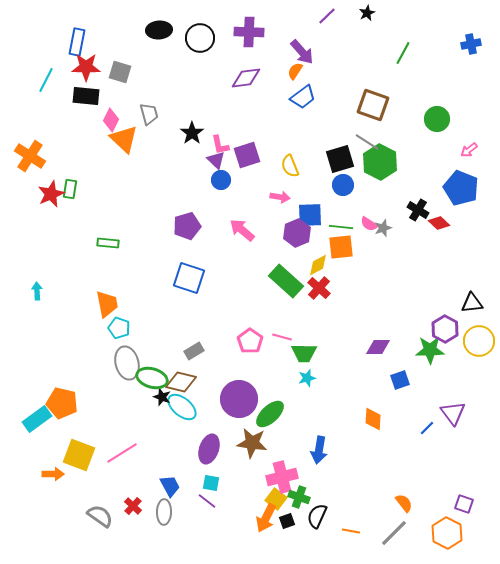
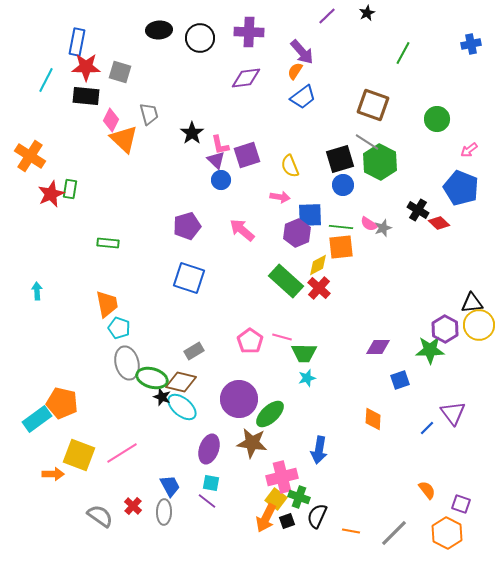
yellow circle at (479, 341): moved 16 px up
orange semicircle at (404, 503): moved 23 px right, 13 px up
purple square at (464, 504): moved 3 px left
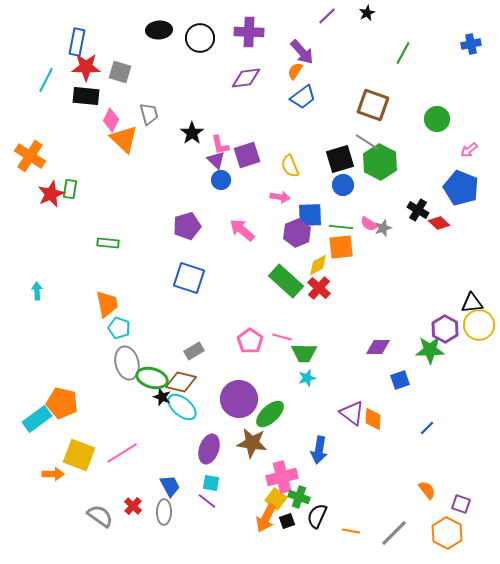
purple triangle at (453, 413): moved 101 px left; rotated 16 degrees counterclockwise
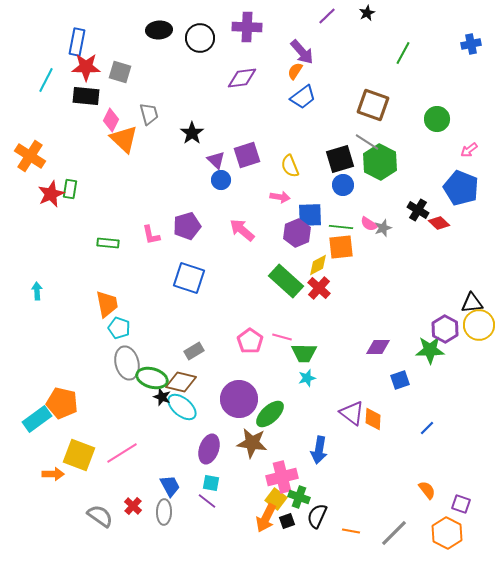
purple cross at (249, 32): moved 2 px left, 5 px up
purple diamond at (246, 78): moved 4 px left
pink L-shape at (220, 145): moved 69 px left, 90 px down
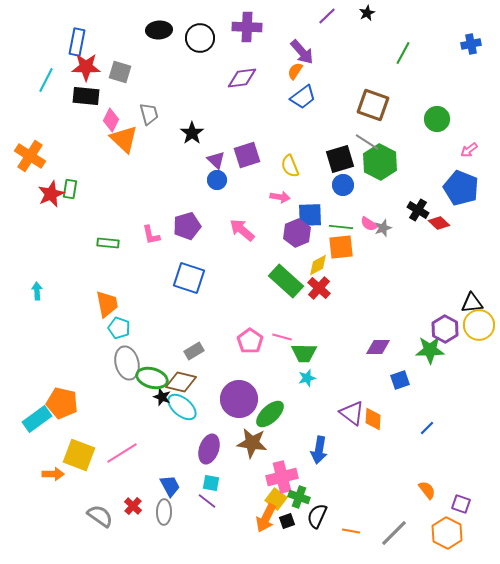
blue circle at (221, 180): moved 4 px left
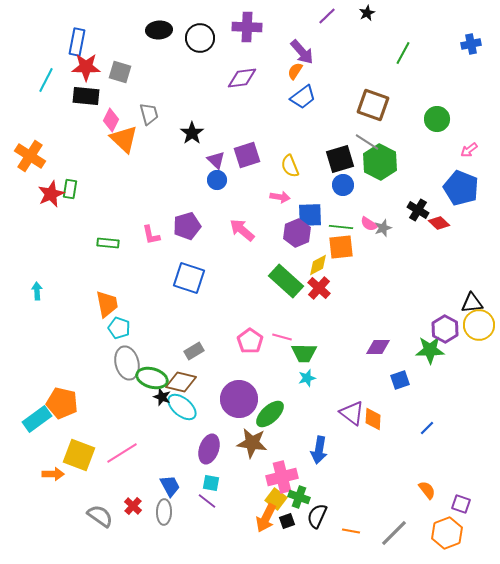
orange hexagon at (447, 533): rotated 12 degrees clockwise
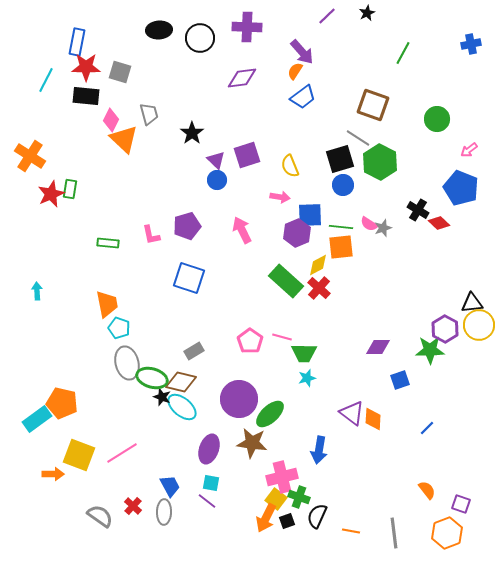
gray line at (367, 142): moved 9 px left, 4 px up
pink arrow at (242, 230): rotated 24 degrees clockwise
gray line at (394, 533): rotated 52 degrees counterclockwise
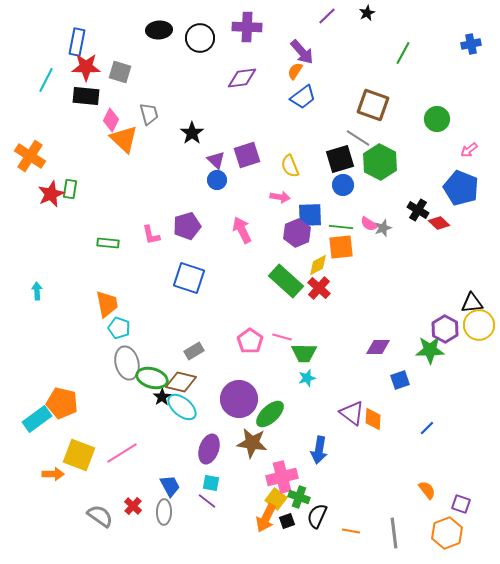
black star at (162, 397): rotated 18 degrees clockwise
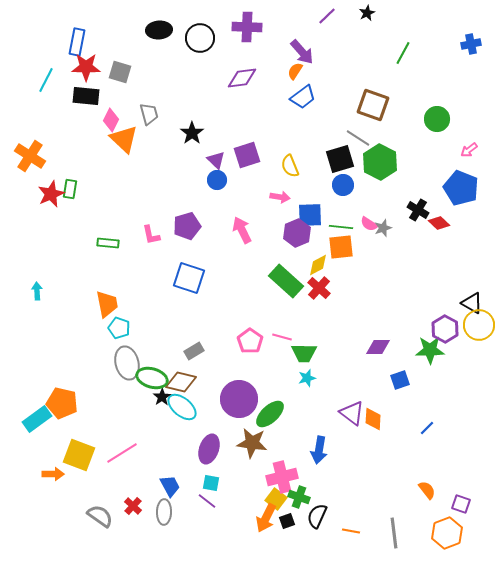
black triangle at (472, 303): rotated 35 degrees clockwise
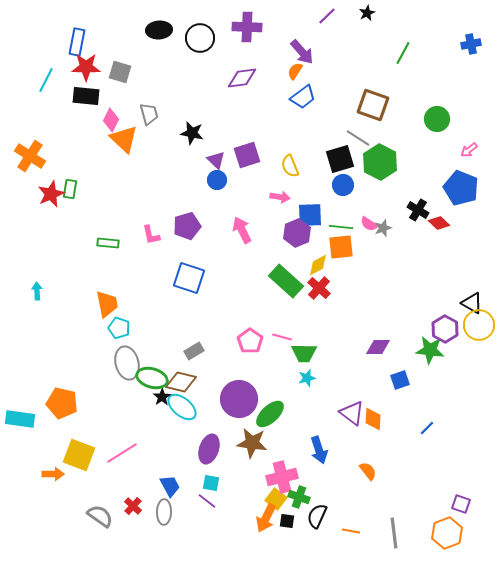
black star at (192, 133): rotated 25 degrees counterclockwise
green star at (430, 350): rotated 8 degrees clockwise
cyan rectangle at (37, 419): moved 17 px left; rotated 44 degrees clockwise
blue arrow at (319, 450): rotated 28 degrees counterclockwise
orange semicircle at (427, 490): moved 59 px left, 19 px up
black square at (287, 521): rotated 28 degrees clockwise
